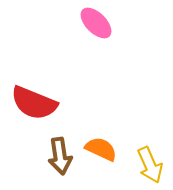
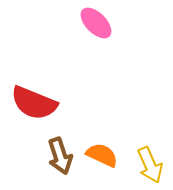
orange semicircle: moved 1 px right, 6 px down
brown arrow: rotated 9 degrees counterclockwise
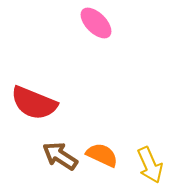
brown arrow: rotated 141 degrees clockwise
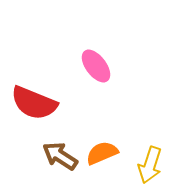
pink ellipse: moved 43 px down; rotated 8 degrees clockwise
orange semicircle: moved 2 px up; rotated 48 degrees counterclockwise
yellow arrow: rotated 42 degrees clockwise
